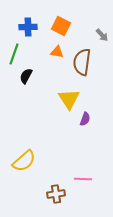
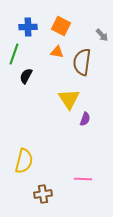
yellow semicircle: rotated 35 degrees counterclockwise
brown cross: moved 13 px left
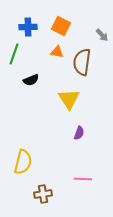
black semicircle: moved 5 px right, 4 px down; rotated 140 degrees counterclockwise
purple semicircle: moved 6 px left, 14 px down
yellow semicircle: moved 1 px left, 1 px down
